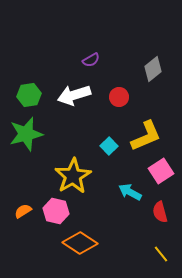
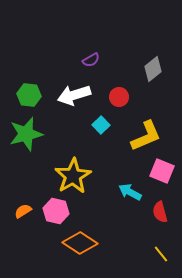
green hexagon: rotated 15 degrees clockwise
cyan square: moved 8 px left, 21 px up
pink square: moved 1 px right; rotated 35 degrees counterclockwise
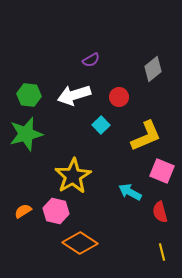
yellow line: moved 1 px right, 2 px up; rotated 24 degrees clockwise
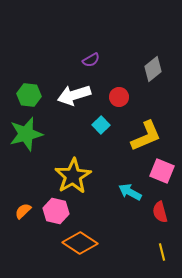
orange semicircle: rotated 12 degrees counterclockwise
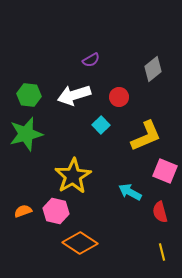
pink square: moved 3 px right
orange semicircle: rotated 24 degrees clockwise
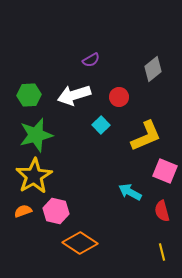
green hexagon: rotated 10 degrees counterclockwise
green star: moved 10 px right, 1 px down
yellow star: moved 39 px left
red semicircle: moved 2 px right, 1 px up
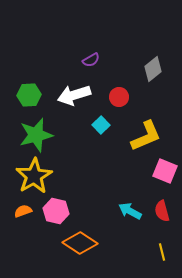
cyan arrow: moved 19 px down
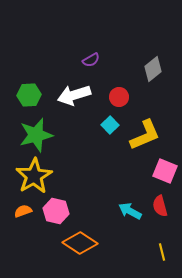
cyan square: moved 9 px right
yellow L-shape: moved 1 px left, 1 px up
red semicircle: moved 2 px left, 5 px up
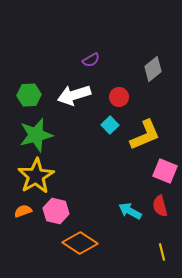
yellow star: moved 2 px right
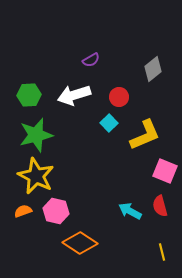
cyan square: moved 1 px left, 2 px up
yellow star: rotated 15 degrees counterclockwise
